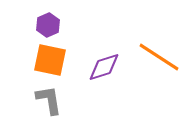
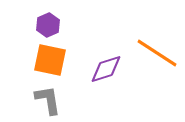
orange line: moved 2 px left, 4 px up
purple diamond: moved 2 px right, 2 px down
gray L-shape: moved 1 px left
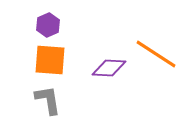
orange line: moved 1 px left, 1 px down
orange square: rotated 8 degrees counterclockwise
purple diamond: moved 3 px right, 1 px up; rotated 20 degrees clockwise
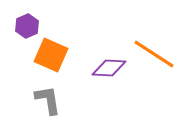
purple hexagon: moved 21 px left, 1 px down
orange line: moved 2 px left
orange square: moved 1 px right, 5 px up; rotated 20 degrees clockwise
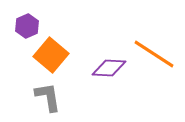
orange square: rotated 16 degrees clockwise
gray L-shape: moved 3 px up
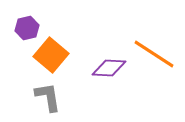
purple hexagon: moved 2 px down; rotated 10 degrees clockwise
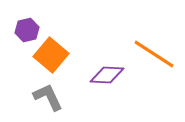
purple hexagon: moved 2 px down
purple diamond: moved 2 px left, 7 px down
gray L-shape: rotated 16 degrees counterclockwise
